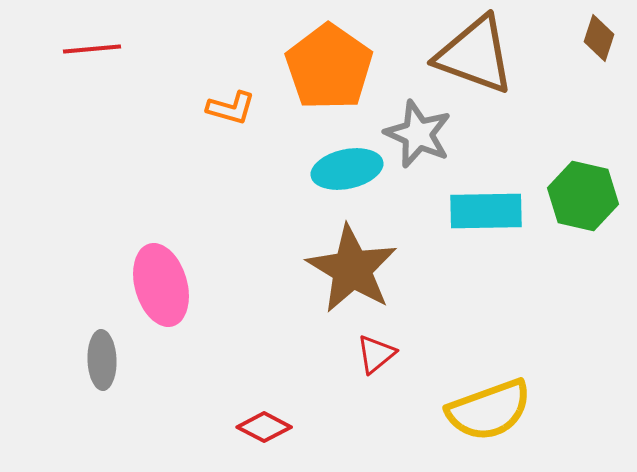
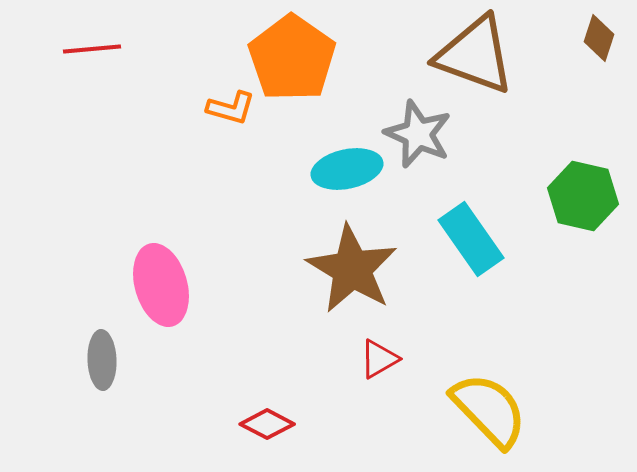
orange pentagon: moved 37 px left, 9 px up
cyan rectangle: moved 15 px left, 28 px down; rotated 56 degrees clockwise
red triangle: moved 3 px right, 5 px down; rotated 9 degrees clockwise
yellow semicircle: rotated 114 degrees counterclockwise
red diamond: moved 3 px right, 3 px up
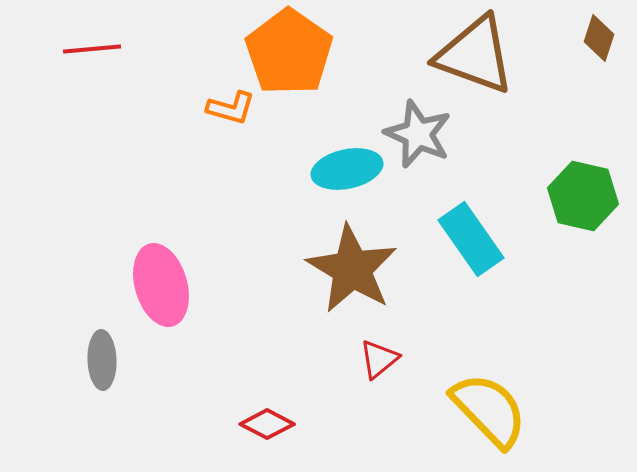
orange pentagon: moved 3 px left, 6 px up
red triangle: rotated 9 degrees counterclockwise
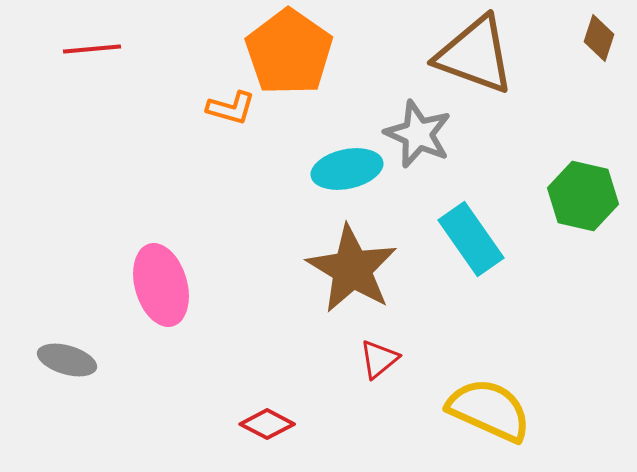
gray ellipse: moved 35 px left; rotated 72 degrees counterclockwise
yellow semicircle: rotated 22 degrees counterclockwise
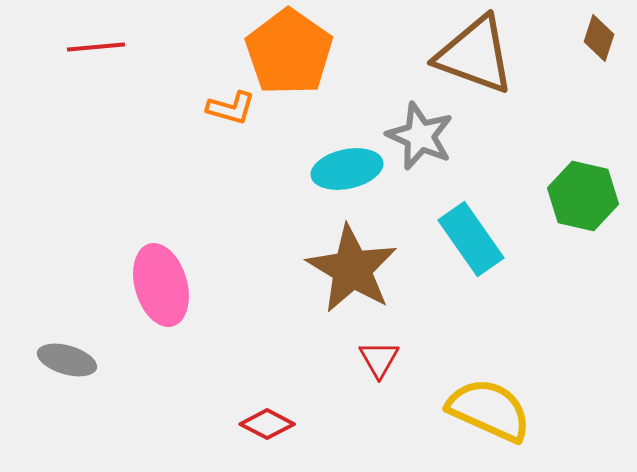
red line: moved 4 px right, 2 px up
gray star: moved 2 px right, 2 px down
red triangle: rotated 21 degrees counterclockwise
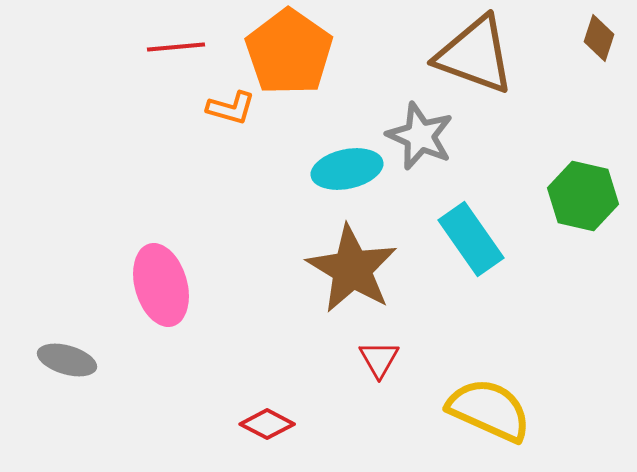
red line: moved 80 px right
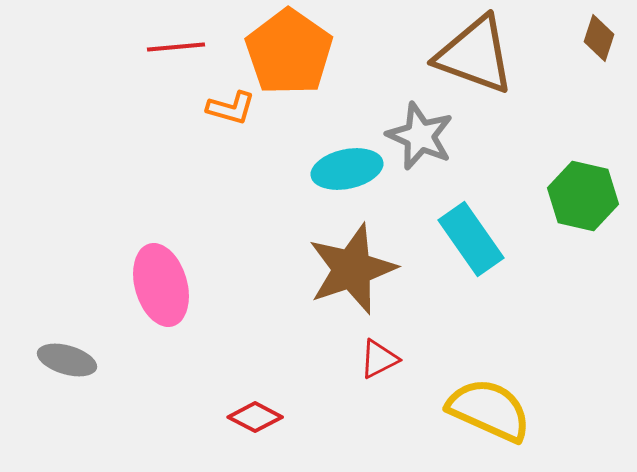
brown star: rotated 22 degrees clockwise
red triangle: rotated 33 degrees clockwise
red diamond: moved 12 px left, 7 px up
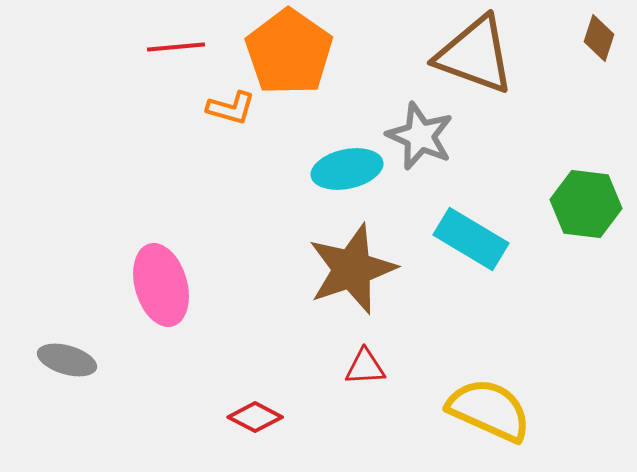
green hexagon: moved 3 px right, 8 px down; rotated 6 degrees counterclockwise
cyan rectangle: rotated 24 degrees counterclockwise
red triangle: moved 14 px left, 8 px down; rotated 24 degrees clockwise
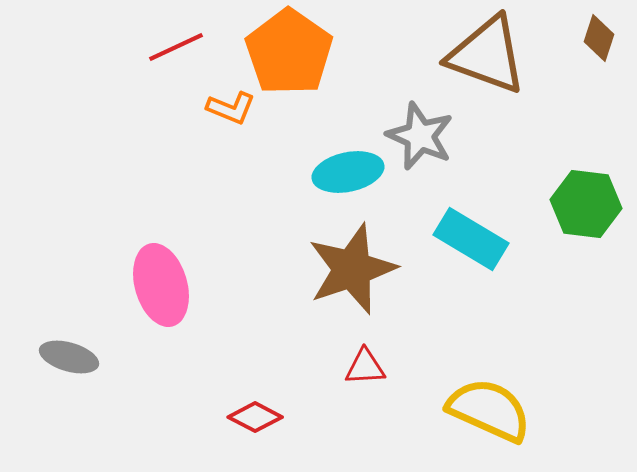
red line: rotated 20 degrees counterclockwise
brown triangle: moved 12 px right
orange L-shape: rotated 6 degrees clockwise
cyan ellipse: moved 1 px right, 3 px down
gray ellipse: moved 2 px right, 3 px up
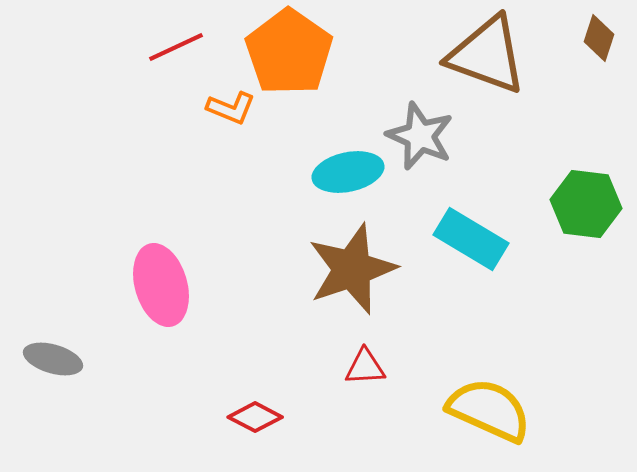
gray ellipse: moved 16 px left, 2 px down
